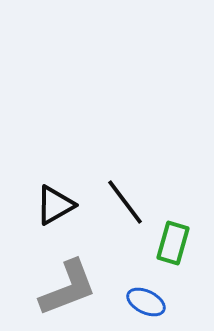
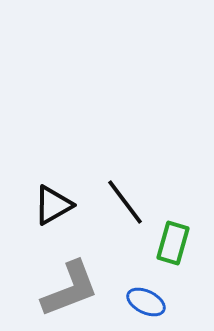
black triangle: moved 2 px left
gray L-shape: moved 2 px right, 1 px down
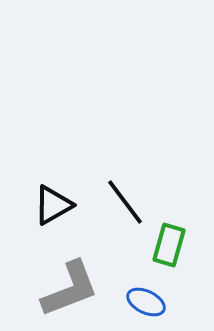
green rectangle: moved 4 px left, 2 px down
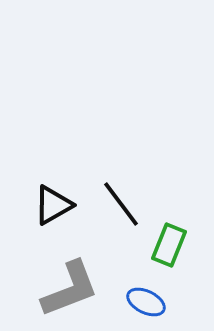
black line: moved 4 px left, 2 px down
green rectangle: rotated 6 degrees clockwise
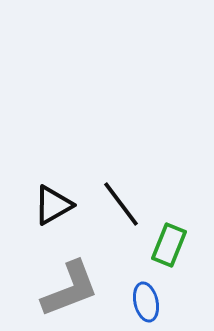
blue ellipse: rotated 51 degrees clockwise
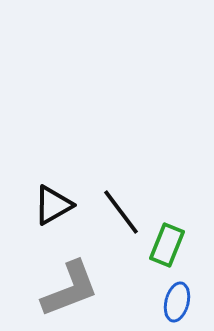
black line: moved 8 px down
green rectangle: moved 2 px left
blue ellipse: moved 31 px right; rotated 27 degrees clockwise
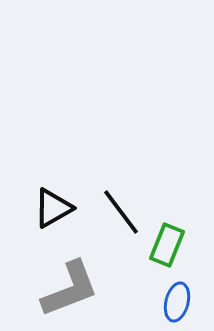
black triangle: moved 3 px down
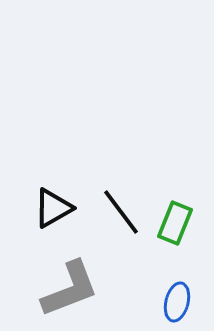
green rectangle: moved 8 px right, 22 px up
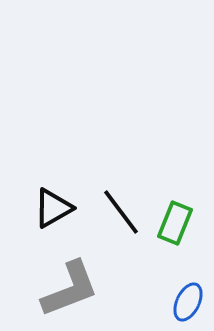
blue ellipse: moved 11 px right; rotated 12 degrees clockwise
